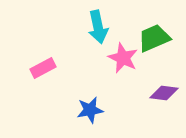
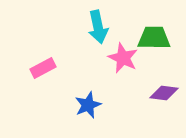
green trapezoid: rotated 24 degrees clockwise
blue star: moved 2 px left, 5 px up; rotated 12 degrees counterclockwise
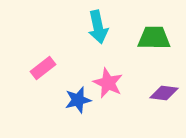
pink star: moved 15 px left, 25 px down
pink rectangle: rotated 10 degrees counterclockwise
blue star: moved 10 px left, 5 px up; rotated 8 degrees clockwise
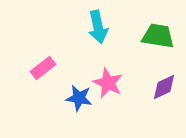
green trapezoid: moved 4 px right, 2 px up; rotated 8 degrees clockwise
purple diamond: moved 6 px up; rotated 32 degrees counterclockwise
blue star: moved 1 px right, 2 px up; rotated 24 degrees clockwise
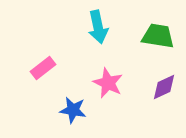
blue star: moved 6 px left, 12 px down
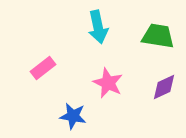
blue star: moved 6 px down
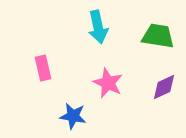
pink rectangle: rotated 65 degrees counterclockwise
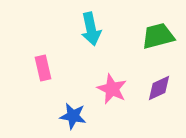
cyan arrow: moved 7 px left, 2 px down
green trapezoid: rotated 24 degrees counterclockwise
pink star: moved 4 px right, 6 px down
purple diamond: moved 5 px left, 1 px down
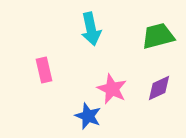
pink rectangle: moved 1 px right, 2 px down
blue star: moved 15 px right; rotated 12 degrees clockwise
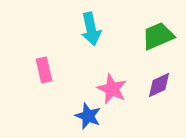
green trapezoid: rotated 8 degrees counterclockwise
purple diamond: moved 3 px up
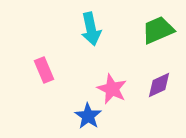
green trapezoid: moved 6 px up
pink rectangle: rotated 10 degrees counterclockwise
blue star: rotated 12 degrees clockwise
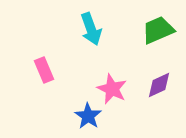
cyan arrow: rotated 8 degrees counterclockwise
